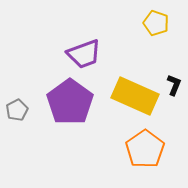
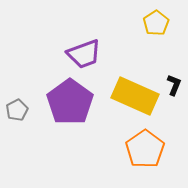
yellow pentagon: rotated 20 degrees clockwise
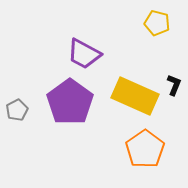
yellow pentagon: moved 1 px right; rotated 25 degrees counterclockwise
purple trapezoid: rotated 48 degrees clockwise
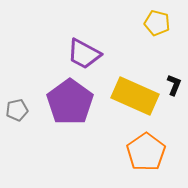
gray pentagon: rotated 15 degrees clockwise
orange pentagon: moved 1 px right, 3 px down
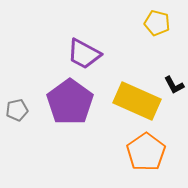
black L-shape: rotated 130 degrees clockwise
yellow rectangle: moved 2 px right, 5 px down
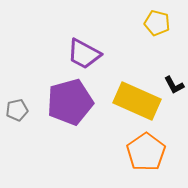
purple pentagon: rotated 21 degrees clockwise
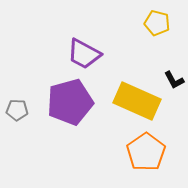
black L-shape: moved 5 px up
gray pentagon: rotated 15 degrees clockwise
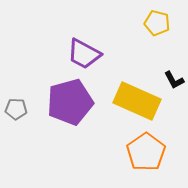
gray pentagon: moved 1 px left, 1 px up
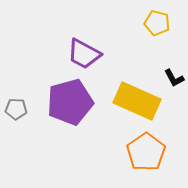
black L-shape: moved 2 px up
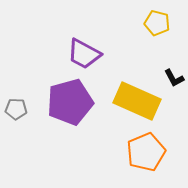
orange pentagon: rotated 12 degrees clockwise
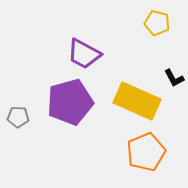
gray pentagon: moved 2 px right, 8 px down
